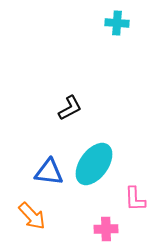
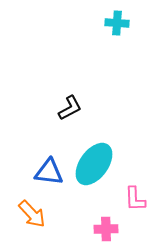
orange arrow: moved 2 px up
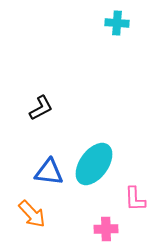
black L-shape: moved 29 px left
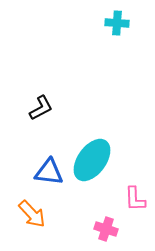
cyan ellipse: moved 2 px left, 4 px up
pink cross: rotated 20 degrees clockwise
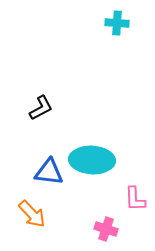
cyan ellipse: rotated 57 degrees clockwise
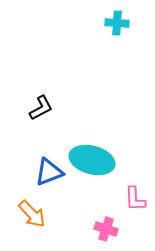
cyan ellipse: rotated 12 degrees clockwise
blue triangle: rotated 28 degrees counterclockwise
